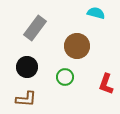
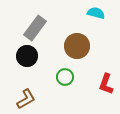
black circle: moved 11 px up
brown L-shape: rotated 35 degrees counterclockwise
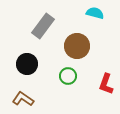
cyan semicircle: moved 1 px left
gray rectangle: moved 8 px right, 2 px up
black circle: moved 8 px down
green circle: moved 3 px right, 1 px up
brown L-shape: moved 3 px left; rotated 115 degrees counterclockwise
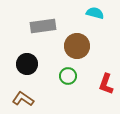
gray rectangle: rotated 45 degrees clockwise
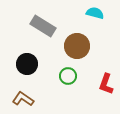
gray rectangle: rotated 40 degrees clockwise
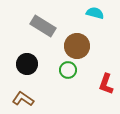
green circle: moved 6 px up
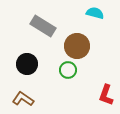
red L-shape: moved 11 px down
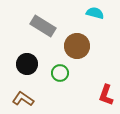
green circle: moved 8 px left, 3 px down
